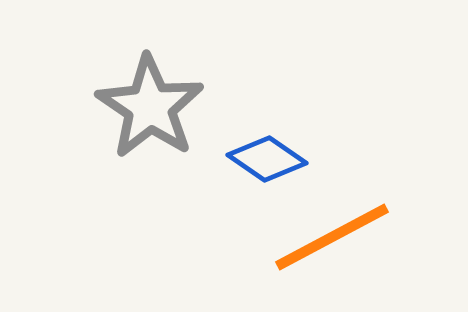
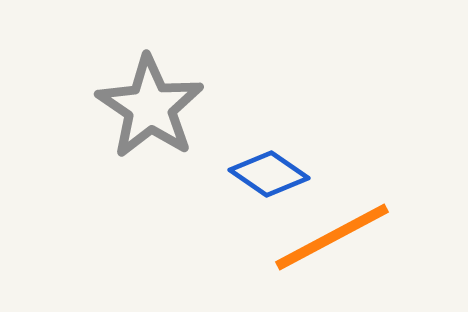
blue diamond: moved 2 px right, 15 px down
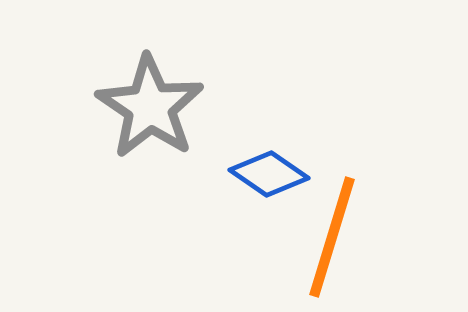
orange line: rotated 45 degrees counterclockwise
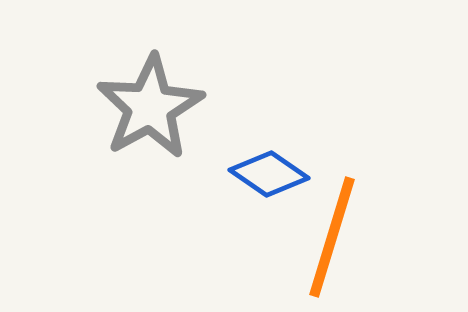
gray star: rotated 9 degrees clockwise
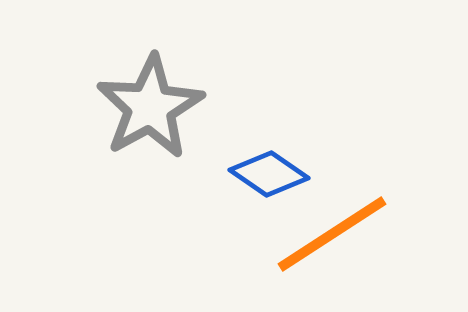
orange line: moved 3 px up; rotated 40 degrees clockwise
